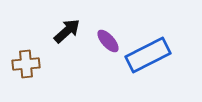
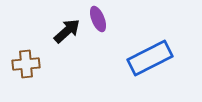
purple ellipse: moved 10 px left, 22 px up; rotated 20 degrees clockwise
blue rectangle: moved 2 px right, 3 px down
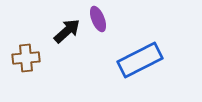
blue rectangle: moved 10 px left, 2 px down
brown cross: moved 6 px up
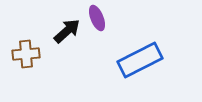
purple ellipse: moved 1 px left, 1 px up
brown cross: moved 4 px up
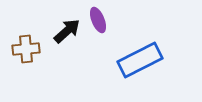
purple ellipse: moved 1 px right, 2 px down
brown cross: moved 5 px up
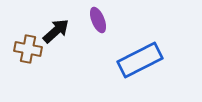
black arrow: moved 11 px left
brown cross: moved 2 px right; rotated 16 degrees clockwise
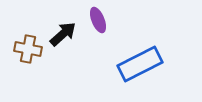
black arrow: moved 7 px right, 3 px down
blue rectangle: moved 4 px down
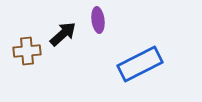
purple ellipse: rotated 15 degrees clockwise
brown cross: moved 1 px left, 2 px down; rotated 16 degrees counterclockwise
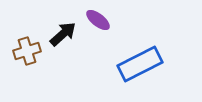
purple ellipse: rotated 45 degrees counterclockwise
brown cross: rotated 12 degrees counterclockwise
